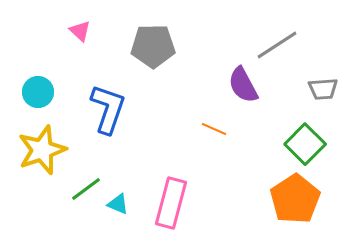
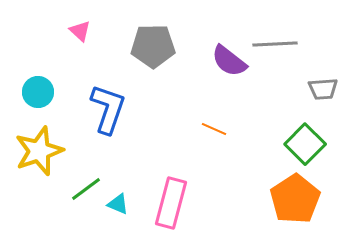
gray line: moved 2 px left, 1 px up; rotated 30 degrees clockwise
purple semicircle: moved 14 px left, 24 px up; rotated 24 degrees counterclockwise
yellow star: moved 3 px left, 1 px down
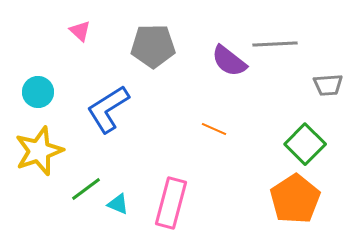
gray trapezoid: moved 5 px right, 4 px up
blue L-shape: rotated 141 degrees counterclockwise
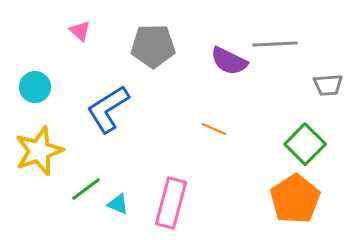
purple semicircle: rotated 12 degrees counterclockwise
cyan circle: moved 3 px left, 5 px up
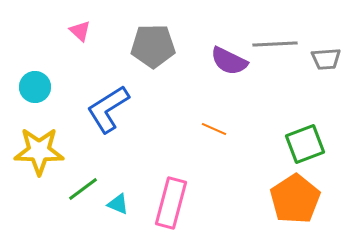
gray trapezoid: moved 2 px left, 26 px up
green square: rotated 24 degrees clockwise
yellow star: rotated 21 degrees clockwise
green line: moved 3 px left
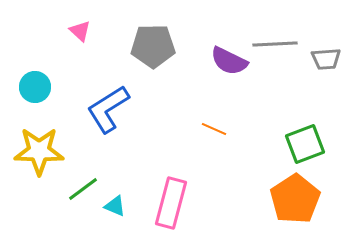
cyan triangle: moved 3 px left, 2 px down
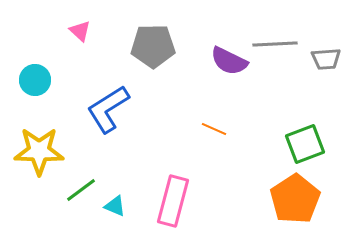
cyan circle: moved 7 px up
green line: moved 2 px left, 1 px down
pink rectangle: moved 2 px right, 2 px up
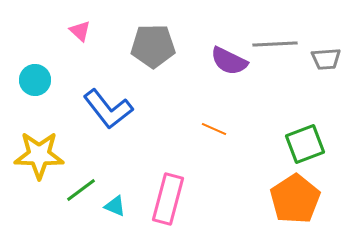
blue L-shape: rotated 96 degrees counterclockwise
yellow star: moved 4 px down
pink rectangle: moved 5 px left, 2 px up
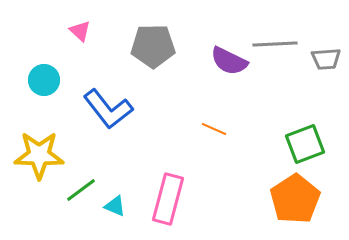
cyan circle: moved 9 px right
